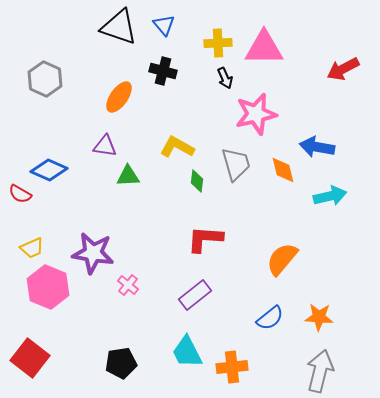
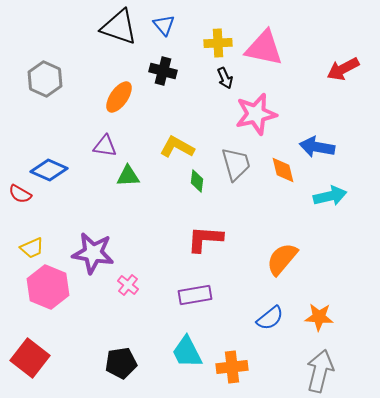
pink triangle: rotated 12 degrees clockwise
purple rectangle: rotated 28 degrees clockwise
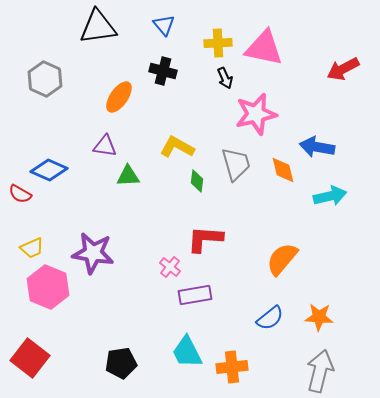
black triangle: moved 21 px left; rotated 27 degrees counterclockwise
pink cross: moved 42 px right, 18 px up
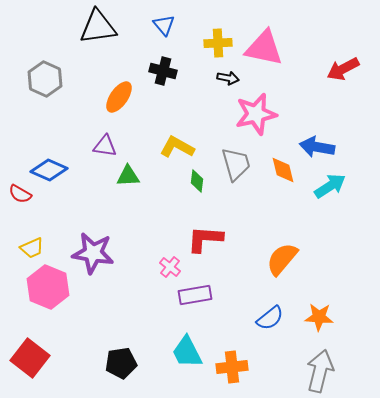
black arrow: moved 3 px right; rotated 55 degrees counterclockwise
cyan arrow: moved 10 px up; rotated 20 degrees counterclockwise
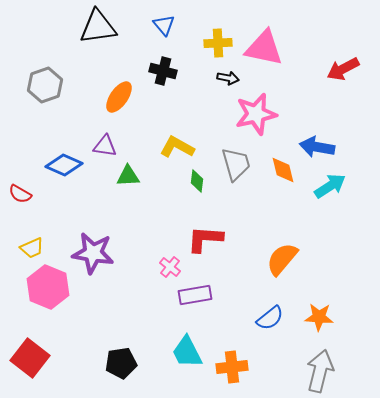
gray hexagon: moved 6 px down; rotated 16 degrees clockwise
blue diamond: moved 15 px right, 5 px up
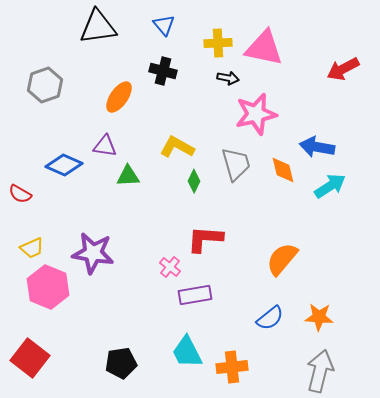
green diamond: moved 3 px left; rotated 20 degrees clockwise
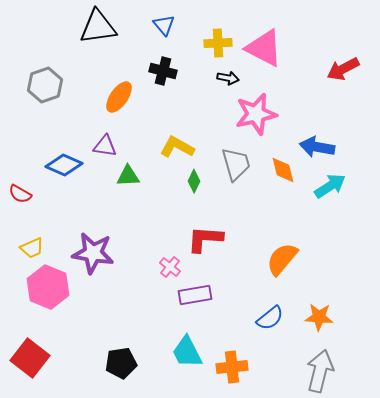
pink triangle: rotated 15 degrees clockwise
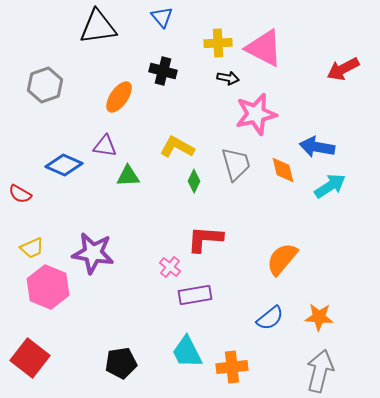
blue triangle: moved 2 px left, 8 px up
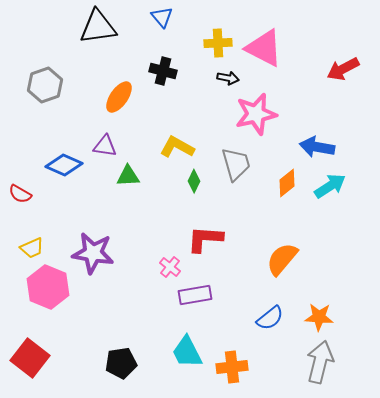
orange diamond: moved 4 px right, 13 px down; rotated 64 degrees clockwise
gray arrow: moved 9 px up
